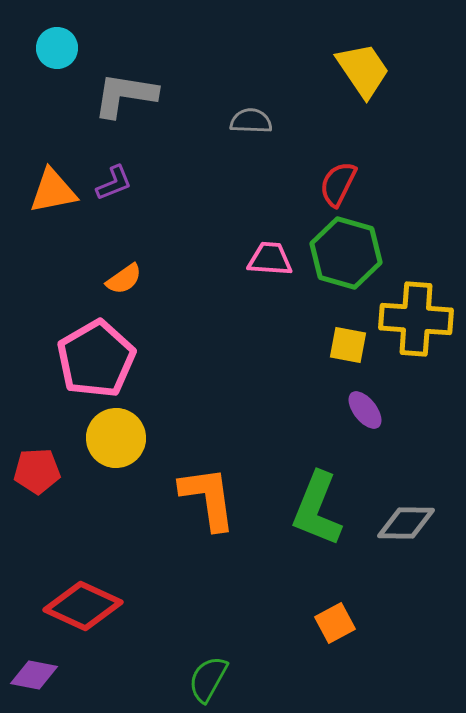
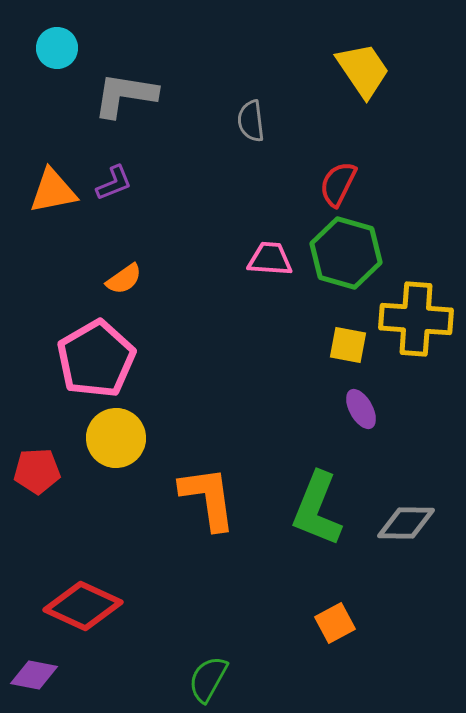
gray semicircle: rotated 99 degrees counterclockwise
purple ellipse: moved 4 px left, 1 px up; rotated 9 degrees clockwise
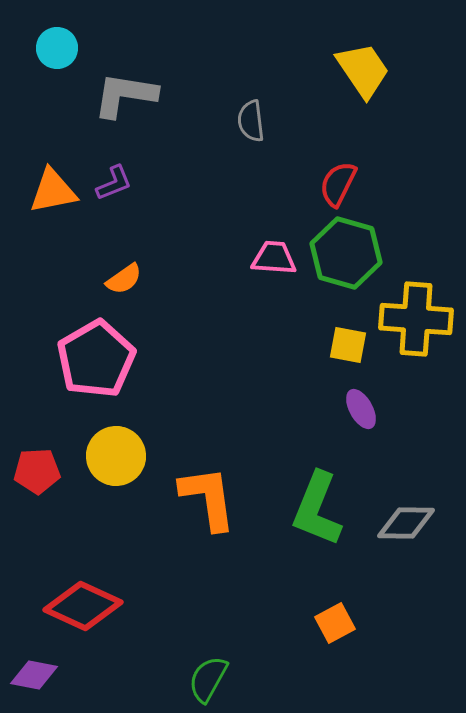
pink trapezoid: moved 4 px right, 1 px up
yellow circle: moved 18 px down
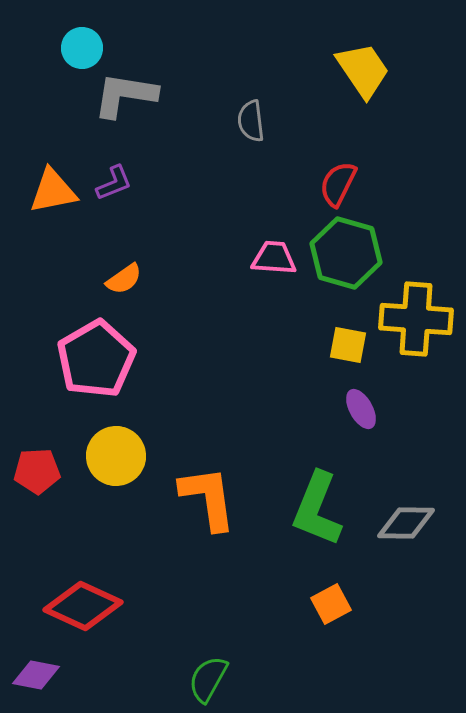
cyan circle: moved 25 px right
orange square: moved 4 px left, 19 px up
purple diamond: moved 2 px right
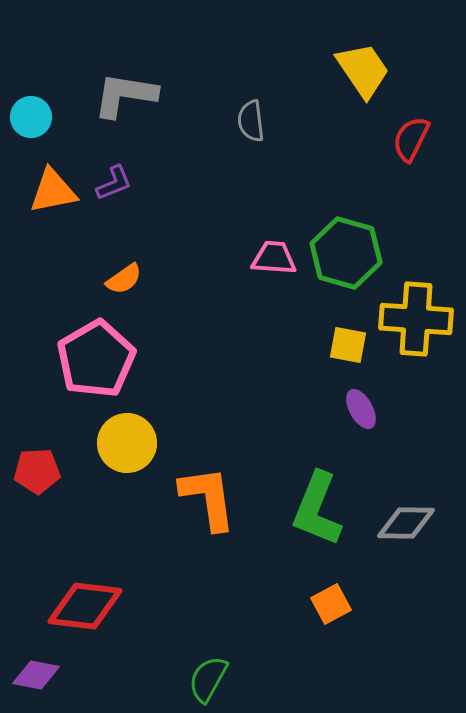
cyan circle: moved 51 px left, 69 px down
red semicircle: moved 73 px right, 45 px up
yellow circle: moved 11 px right, 13 px up
red diamond: moved 2 px right; rotated 18 degrees counterclockwise
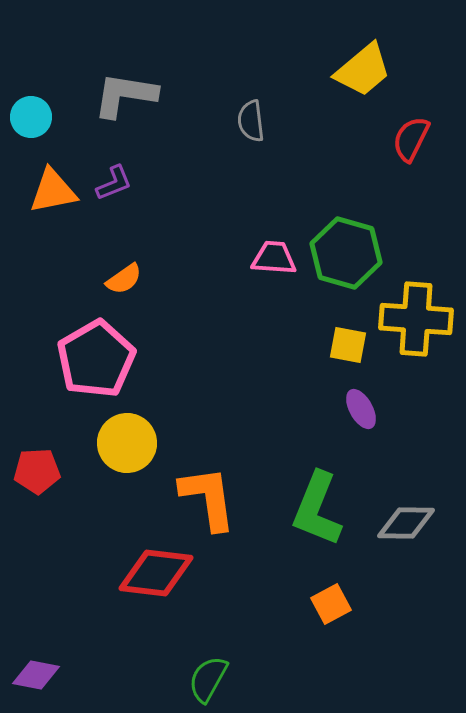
yellow trapezoid: rotated 84 degrees clockwise
red diamond: moved 71 px right, 33 px up
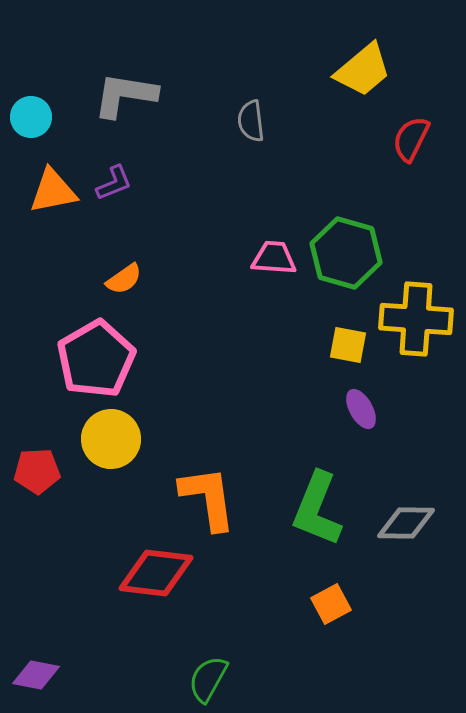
yellow circle: moved 16 px left, 4 px up
